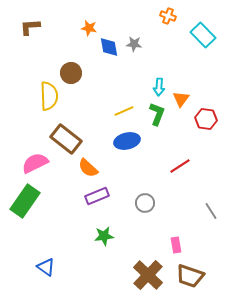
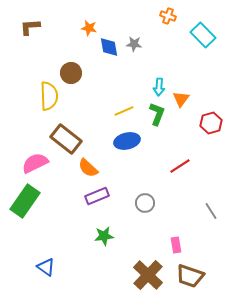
red hexagon: moved 5 px right, 4 px down; rotated 25 degrees counterclockwise
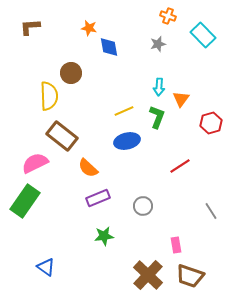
gray star: moved 24 px right; rotated 21 degrees counterclockwise
green L-shape: moved 3 px down
brown rectangle: moved 4 px left, 3 px up
purple rectangle: moved 1 px right, 2 px down
gray circle: moved 2 px left, 3 px down
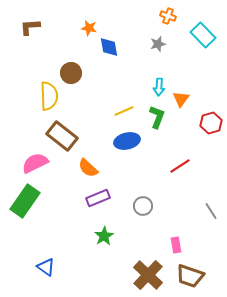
green star: rotated 24 degrees counterclockwise
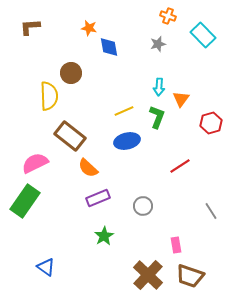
brown rectangle: moved 8 px right
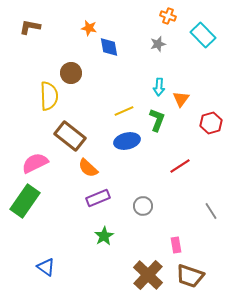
brown L-shape: rotated 15 degrees clockwise
green L-shape: moved 3 px down
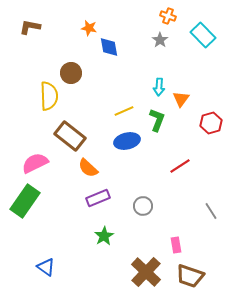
gray star: moved 2 px right, 4 px up; rotated 21 degrees counterclockwise
brown cross: moved 2 px left, 3 px up
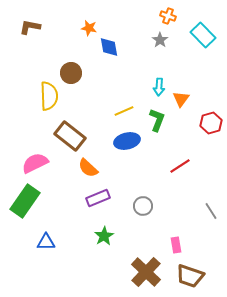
blue triangle: moved 25 px up; rotated 36 degrees counterclockwise
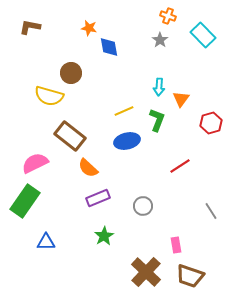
yellow semicircle: rotated 108 degrees clockwise
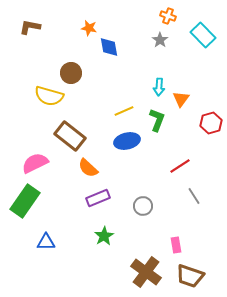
gray line: moved 17 px left, 15 px up
brown cross: rotated 8 degrees counterclockwise
